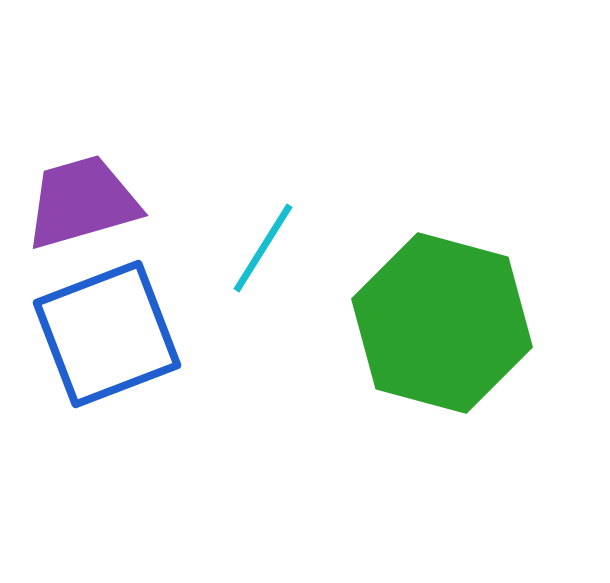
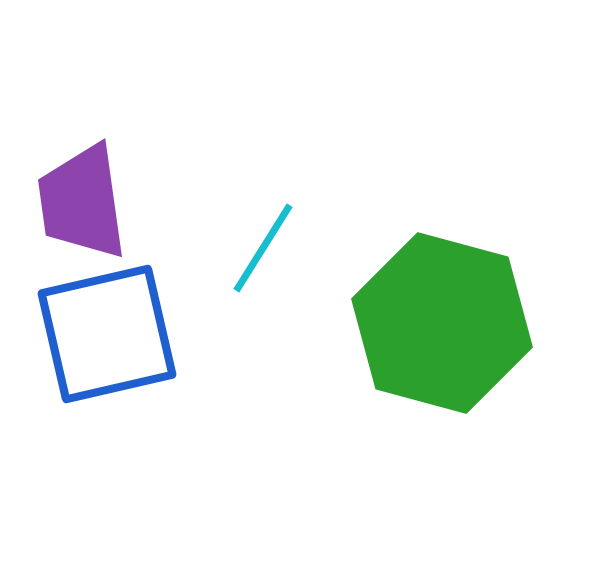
purple trapezoid: rotated 82 degrees counterclockwise
blue square: rotated 8 degrees clockwise
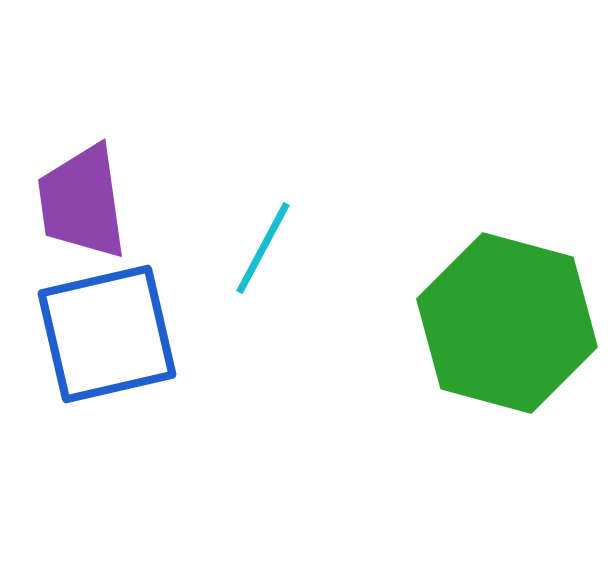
cyan line: rotated 4 degrees counterclockwise
green hexagon: moved 65 px right
